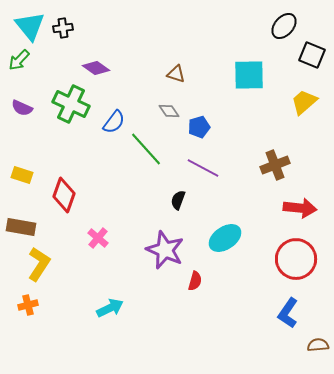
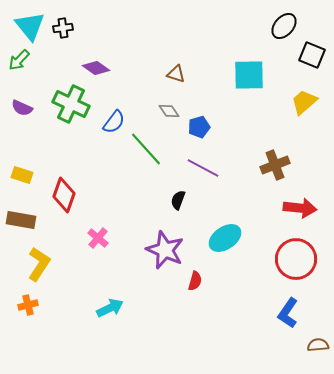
brown rectangle: moved 7 px up
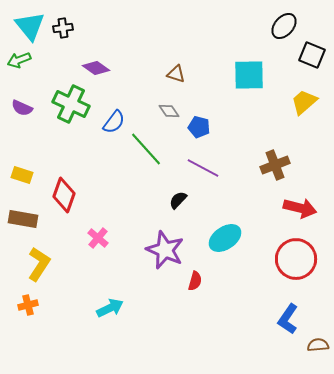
green arrow: rotated 25 degrees clockwise
blue pentagon: rotated 30 degrees clockwise
black semicircle: rotated 24 degrees clockwise
red arrow: rotated 8 degrees clockwise
brown rectangle: moved 2 px right, 1 px up
blue L-shape: moved 6 px down
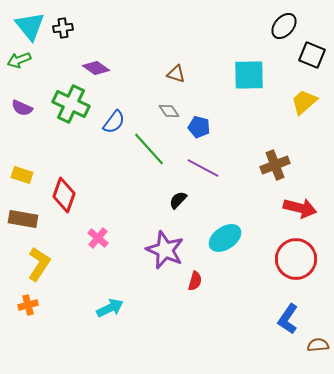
green line: moved 3 px right
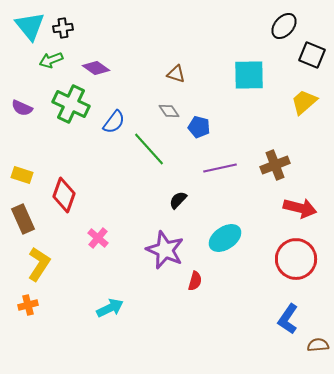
green arrow: moved 32 px right
purple line: moved 17 px right; rotated 40 degrees counterclockwise
brown rectangle: rotated 56 degrees clockwise
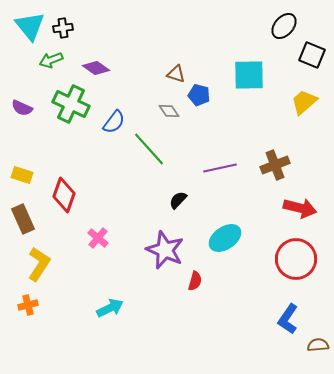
blue pentagon: moved 32 px up
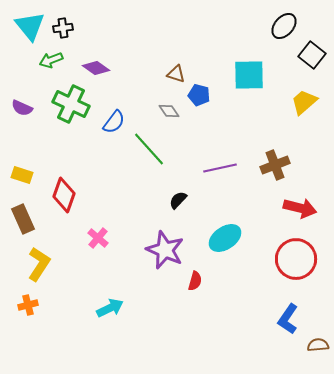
black square: rotated 16 degrees clockwise
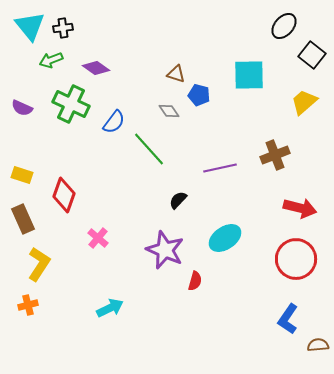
brown cross: moved 10 px up
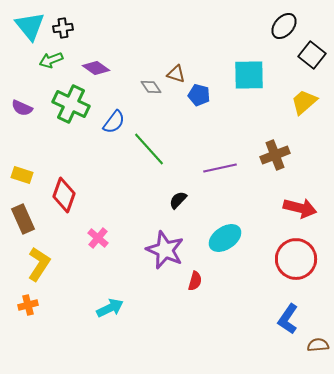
gray diamond: moved 18 px left, 24 px up
